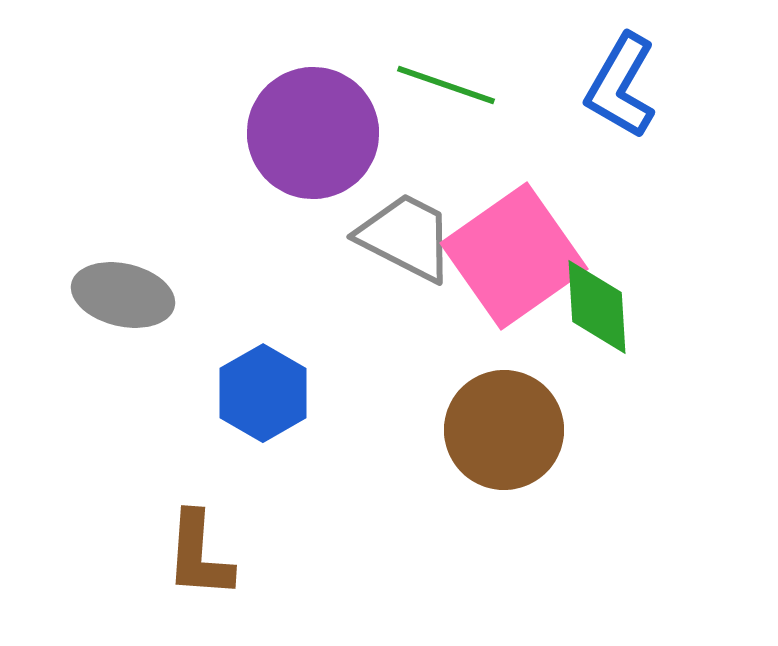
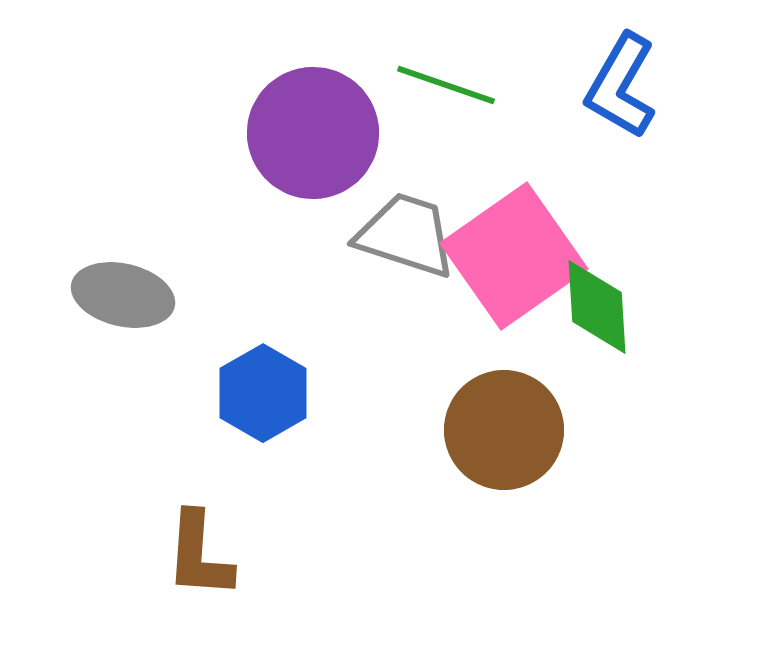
gray trapezoid: moved 2 px up; rotated 9 degrees counterclockwise
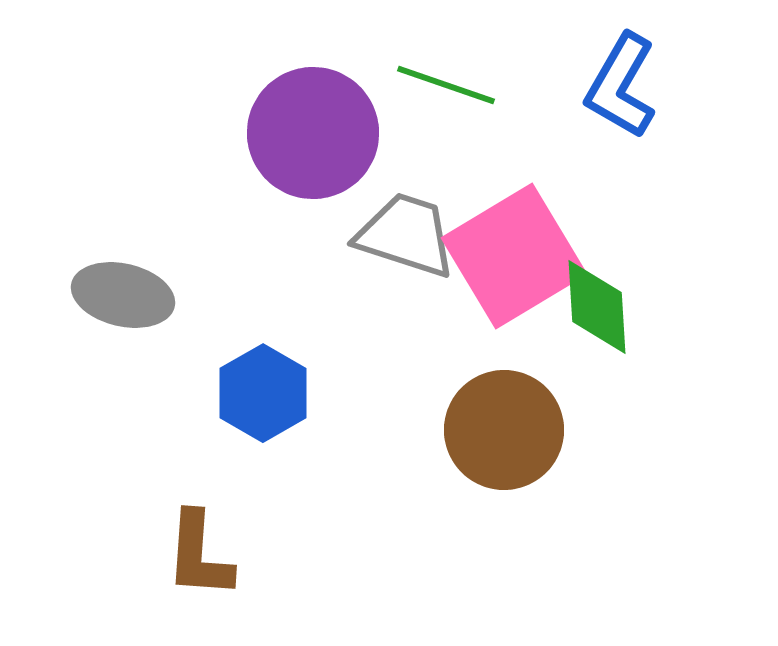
pink square: rotated 4 degrees clockwise
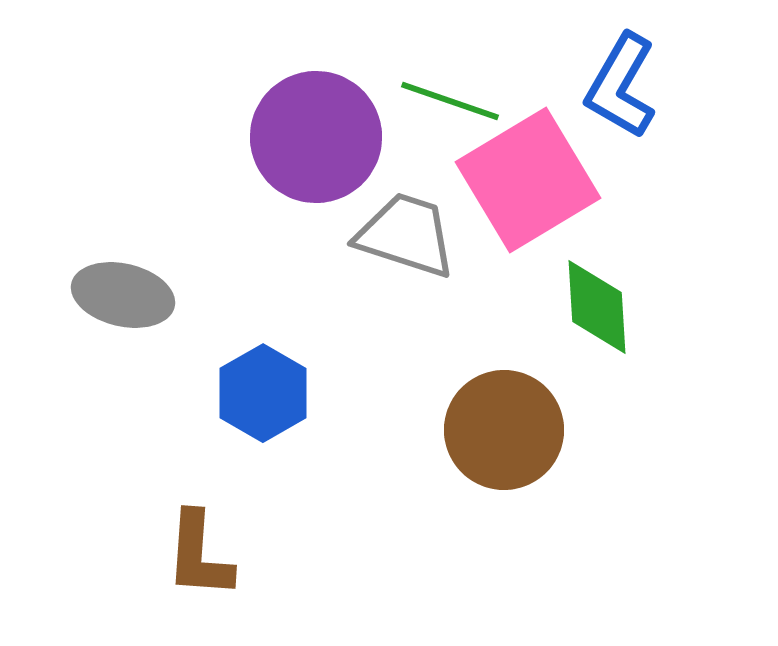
green line: moved 4 px right, 16 px down
purple circle: moved 3 px right, 4 px down
pink square: moved 14 px right, 76 px up
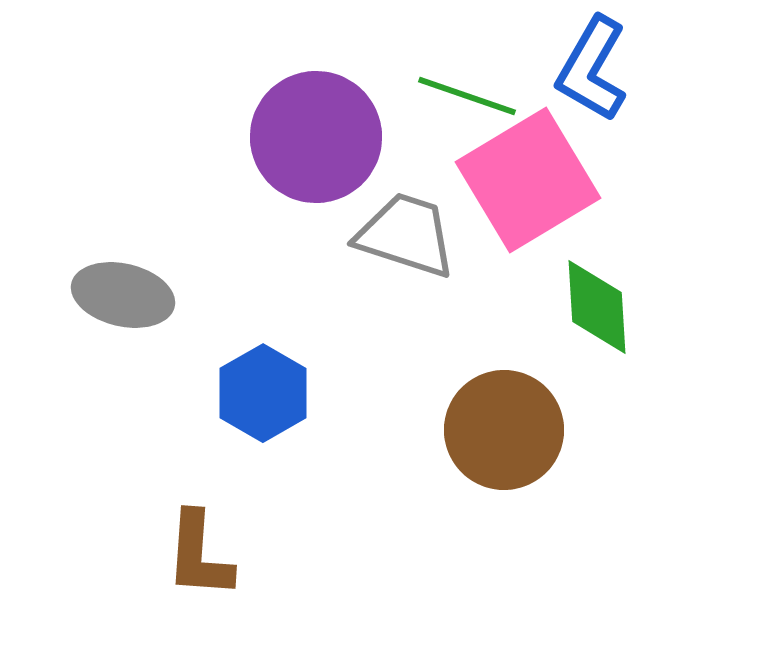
blue L-shape: moved 29 px left, 17 px up
green line: moved 17 px right, 5 px up
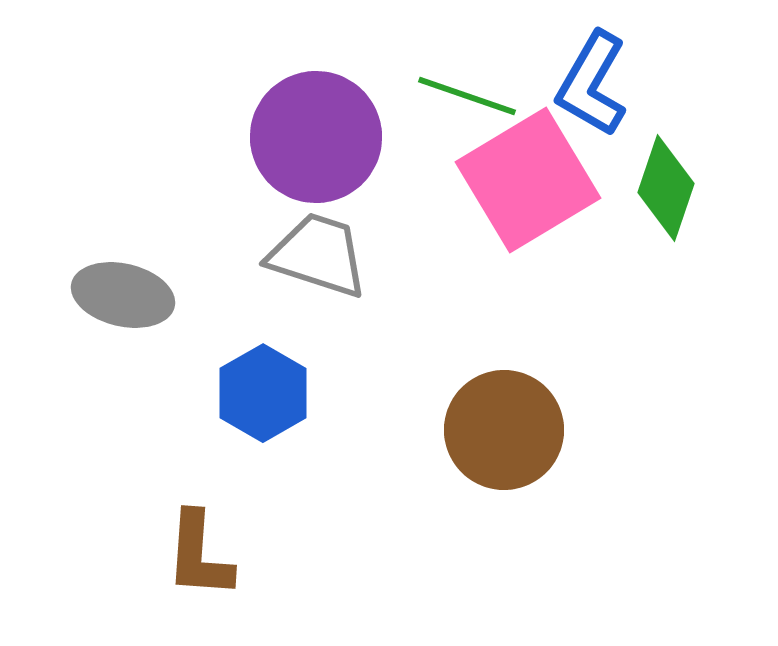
blue L-shape: moved 15 px down
gray trapezoid: moved 88 px left, 20 px down
green diamond: moved 69 px right, 119 px up; rotated 22 degrees clockwise
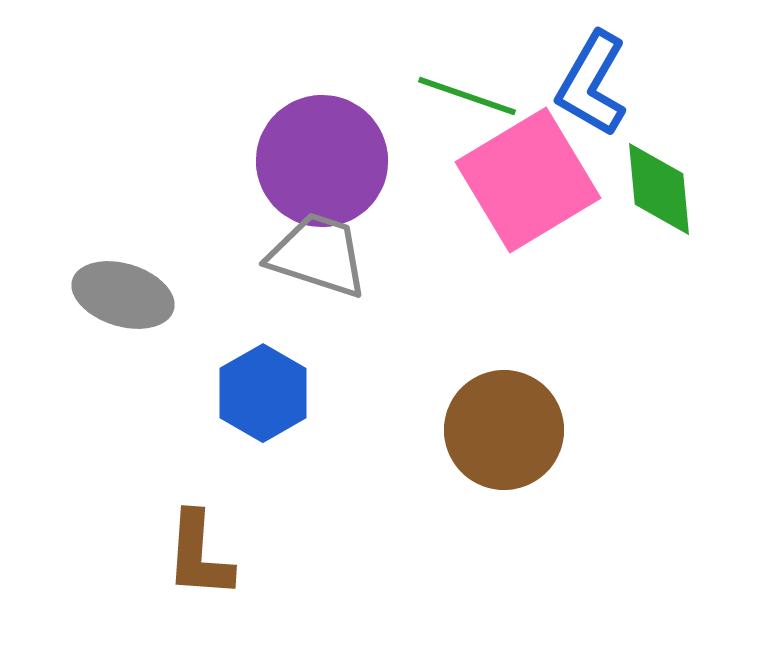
purple circle: moved 6 px right, 24 px down
green diamond: moved 7 px left, 1 px down; rotated 24 degrees counterclockwise
gray ellipse: rotated 4 degrees clockwise
